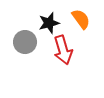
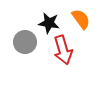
black star: rotated 25 degrees clockwise
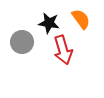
gray circle: moved 3 px left
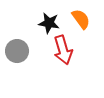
gray circle: moved 5 px left, 9 px down
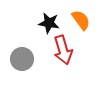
orange semicircle: moved 1 px down
gray circle: moved 5 px right, 8 px down
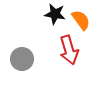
black star: moved 6 px right, 9 px up
red arrow: moved 6 px right
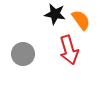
gray circle: moved 1 px right, 5 px up
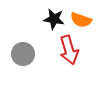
black star: moved 1 px left, 5 px down
orange semicircle: rotated 145 degrees clockwise
